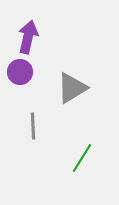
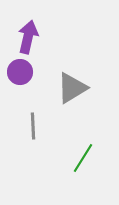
green line: moved 1 px right
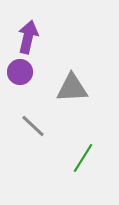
gray triangle: rotated 28 degrees clockwise
gray line: rotated 44 degrees counterclockwise
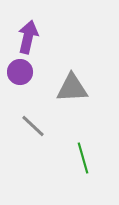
green line: rotated 48 degrees counterclockwise
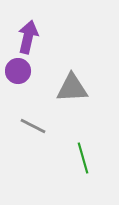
purple circle: moved 2 px left, 1 px up
gray line: rotated 16 degrees counterclockwise
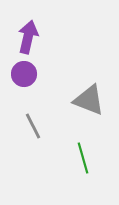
purple circle: moved 6 px right, 3 px down
gray triangle: moved 17 px right, 12 px down; rotated 24 degrees clockwise
gray line: rotated 36 degrees clockwise
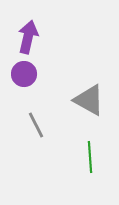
gray triangle: rotated 8 degrees clockwise
gray line: moved 3 px right, 1 px up
green line: moved 7 px right, 1 px up; rotated 12 degrees clockwise
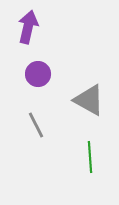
purple arrow: moved 10 px up
purple circle: moved 14 px right
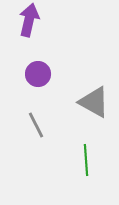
purple arrow: moved 1 px right, 7 px up
gray triangle: moved 5 px right, 2 px down
green line: moved 4 px left, 3 px down
